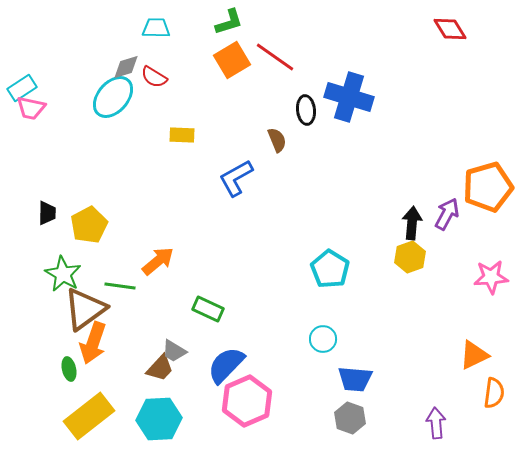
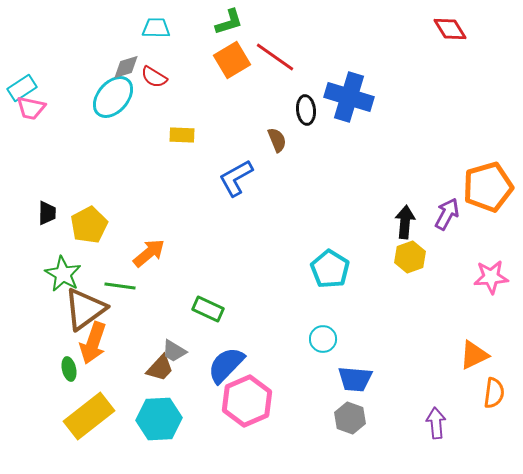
black arrow at (412, 223): moved 7 px left, 1 px up
orange arrow at (158, 261): moved 9 px left, 8 px up
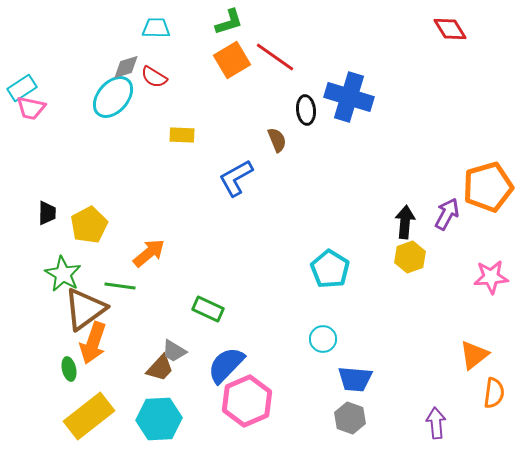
orange triangle at (474, 355): rotated 12 degrees counterclockwise
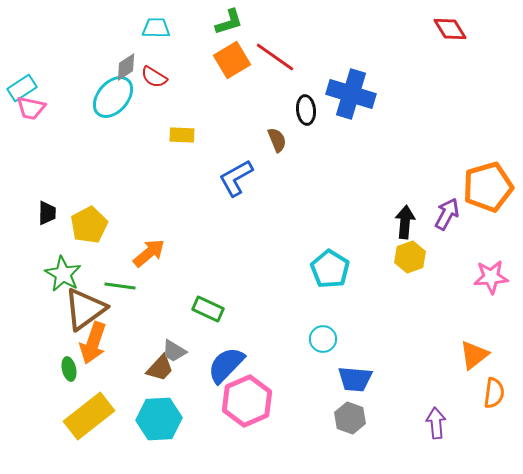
gray diamond at (126, 67): rotated 16 degrees counterclockwise
blue cross at (349, 97): moved 2 px right, 3 px up
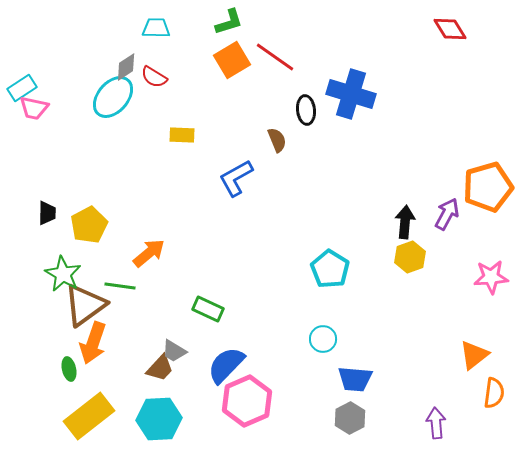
pink trapezoid at (31, 108): moved 3 px right
brown triangle at (85, 309): moved 4 px up
gray hexagon at (350, 418): rotated 12 degrees clockwise
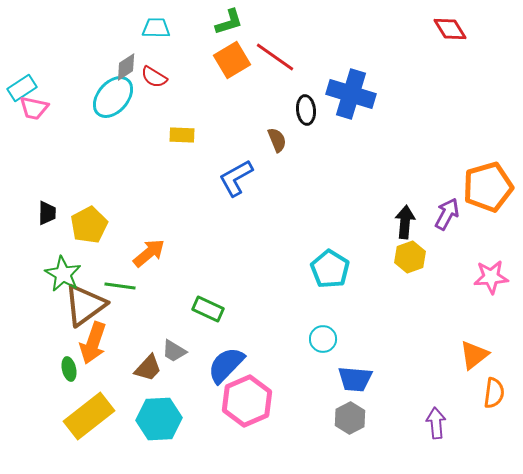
brown trapezoid at (160, 368): moved 12 px left
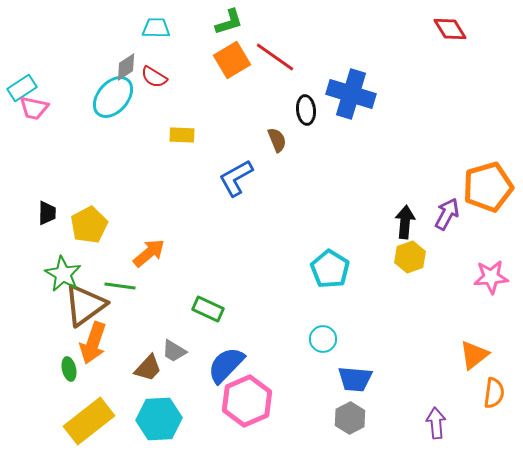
yellow rectangle at (89, 416): moved 5 px down
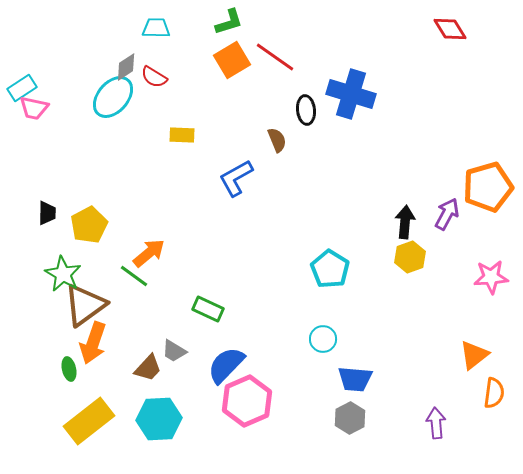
green line at (120, 286): moved 14 px right, 10 px up; rotated 28 degrees clockwise
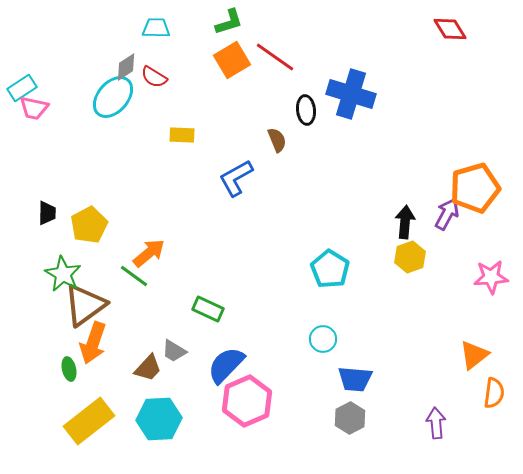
orange pentagon at (488, 187): moved 13 px left, 1 px down
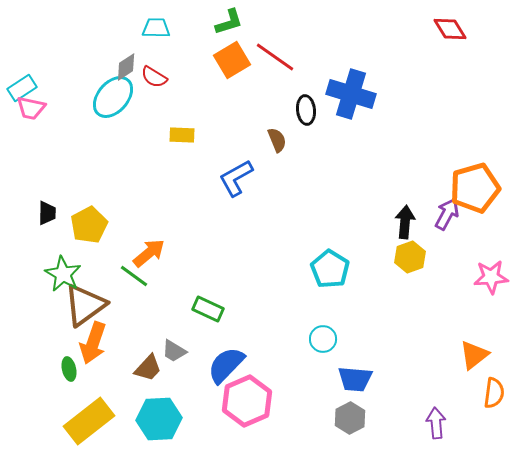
pink trapezoid at (34, 108): moved 3 px left
